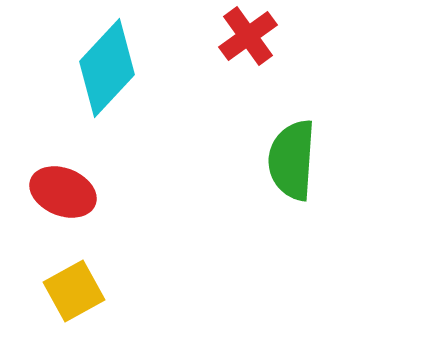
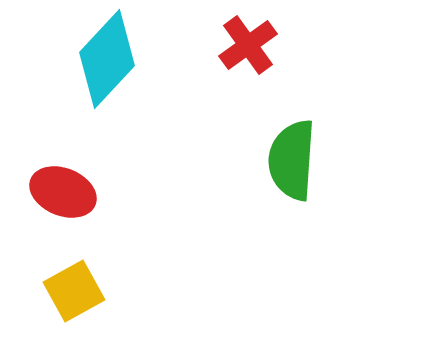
red cross: moved 9 px down
cyan diamond: moved 9 px up
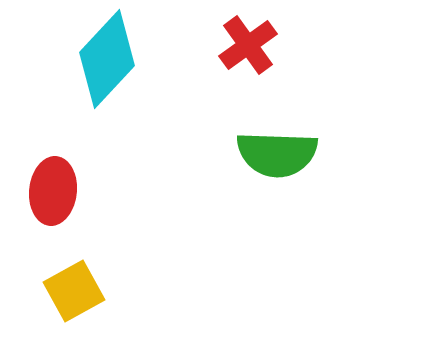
green semicircle: moved 15 px left, 6 px up; rotated 92 degrees counterclockwise
red ellipse: moved 10 px left, 1 px up; rotated 74 degrees clockwise
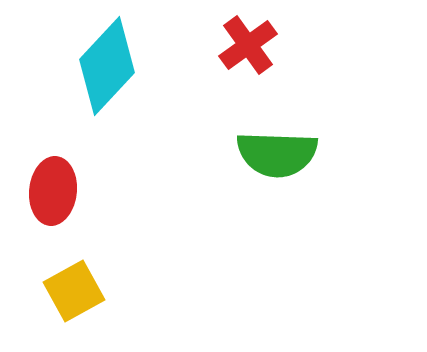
cyan diamond: moved 7 px down
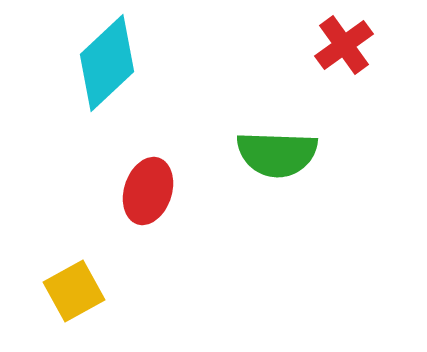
red cross: moved 96 px right
cyan diamond: moved 3 px up; rotated 4 degrees clockwise
red ellipse: moved 95 px right; rotated 12 degrees clockwise
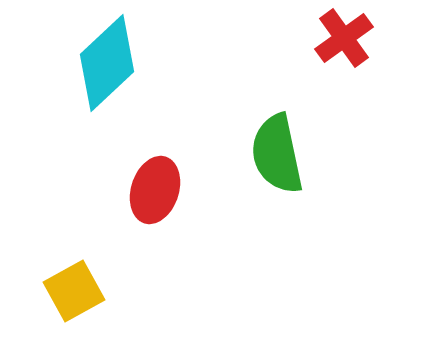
red cross: moved 7 px up
green semicircle: rotated 76 degrees clockwise
red ellipse: moved 7 px right, 1 px up
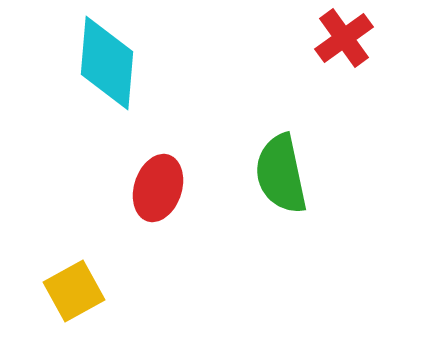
cyan diamond: rotated 42 degrees counterclockwise
green semicircle: moved 4 px right, 20 px down
red ellipse: moved 3 px right, 2 px up
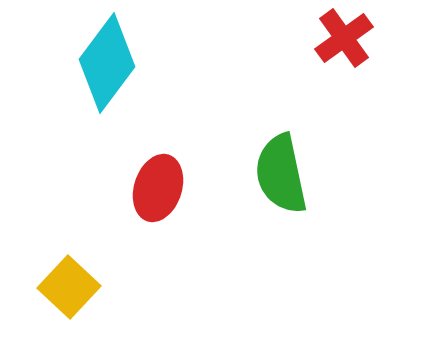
cyan diamond: rotated 32 degrees clockwise
yellow square: moved 5 px left, 4 px up; rotated 18 degrees counterclockwise
